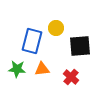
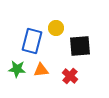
orange triangle: moved 1 px left, 1 px down
red cross: moved 1 px left, 1 px up
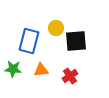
blue rectangle: moved 3 px left
black square: moved 4 px left, 5 px up
green star: moved 4 px left
red cross: rotated 14 degrees clockwise
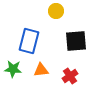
yellow circle: moved 17 px up
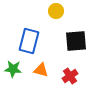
orange triangle: rotated 21 degrees clockwise
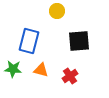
yellow circle: moved 1 px right
black square: moved 3 px right
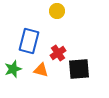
black square: moved 28 px down
green star: rotated 24 degrees counterclockwise
red cross: moved 12 px left, 23 px up
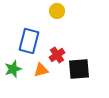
red cross: moved 1 px left, 2 px down
orange triangle: rotated 28 degrees counterclockwise
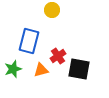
yellow circle: moved 5 px left, 1 px up
red cross: moved 1 px right, 1 px down
black square: rotated 15 degrees clockwise
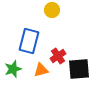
black square: rotated 15 degrees counterclockwise
